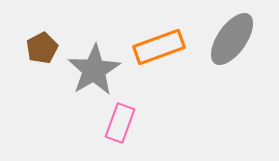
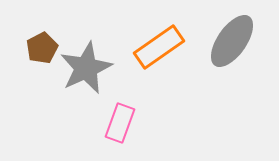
gray ellipse: moved 2 px down
orange rectangle: rotated 15 degrees counterclockwise
gray star: moved 8 px left, 2 px up; rotated 6 degrees clockwise
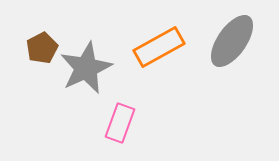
orange rectangle: rotated 6 degrees clockwise
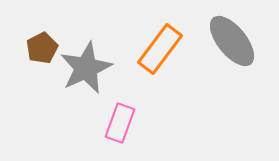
gray ellipse: rotated 74 degrees counterclockwise
orange rectangle: moved 1 px right, 2 px down; rotated 24 degrees counterclockwise
